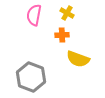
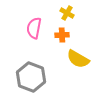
pink semicircle: moved 13 px down
yellow semicircle: rotated 10 degrees clockwise
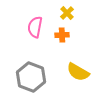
yellow cross: rotated 16 degrees clockwise
pink semicircle: moved 1 px right, 1 px up
yellow semicircle: moved 13 px down
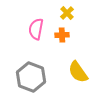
pink semicircle: moved 1 px right, 2 px down
yellow semicircle: rotated 25 degrees clockwise
